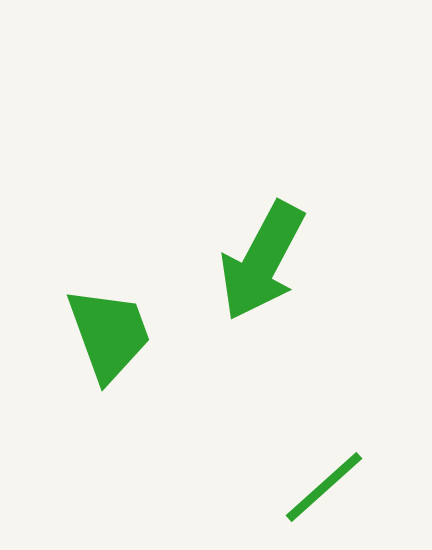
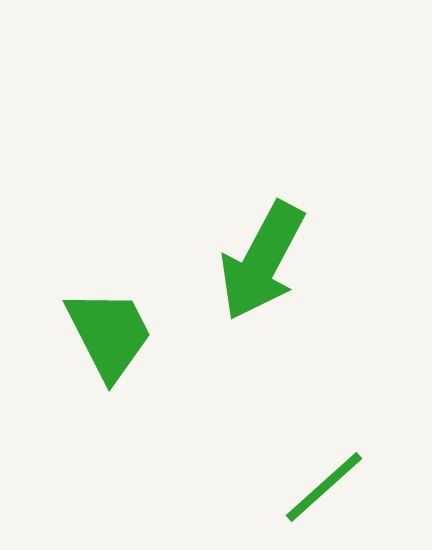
green trapezoid: rotated 7 degrees counterclockwise
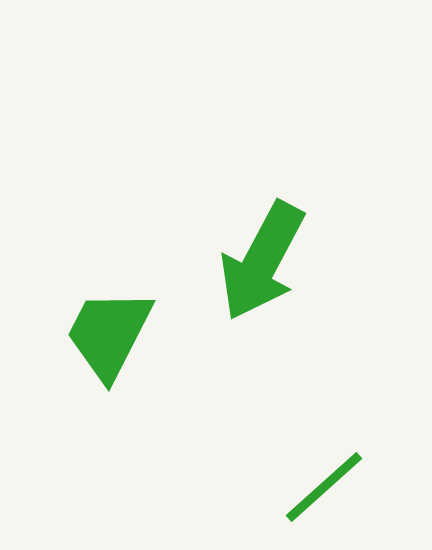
green trapezoid: rotated 126 degrees counterclockwise
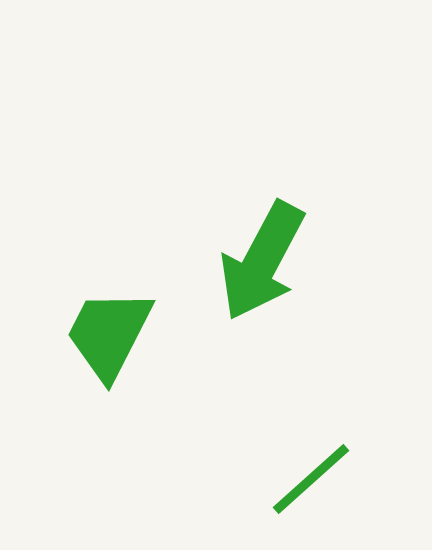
green line: moved 13 px left, 8 px up
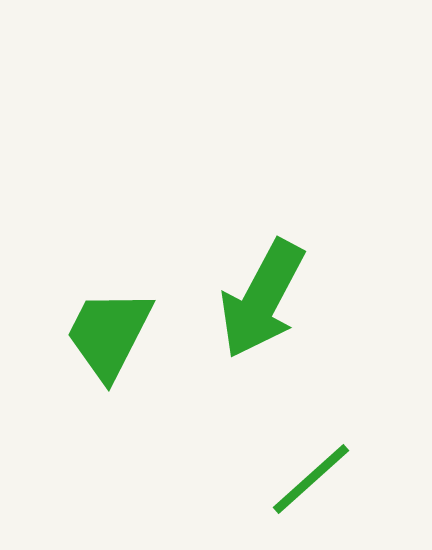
green arrow: moved 38 px down
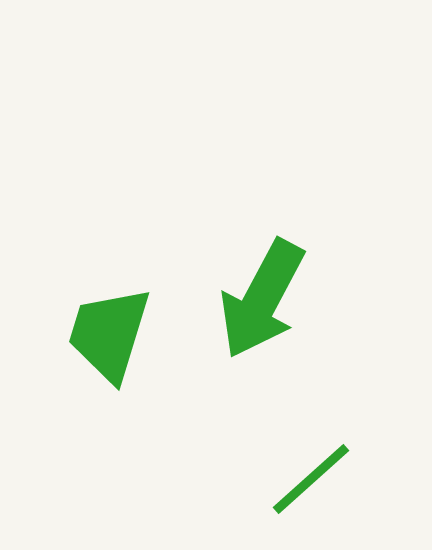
green trapezoid: rotated 10 degrees counterclockwise
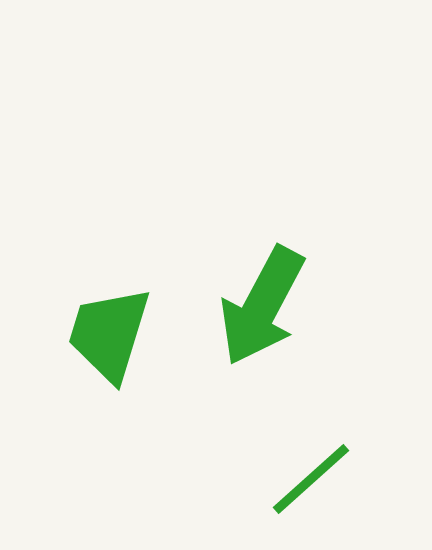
green arrow: moved 7 px down
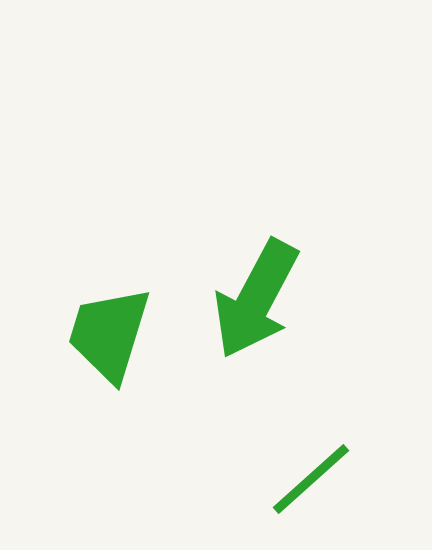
green arrow: moved 6 px left, 7 px up
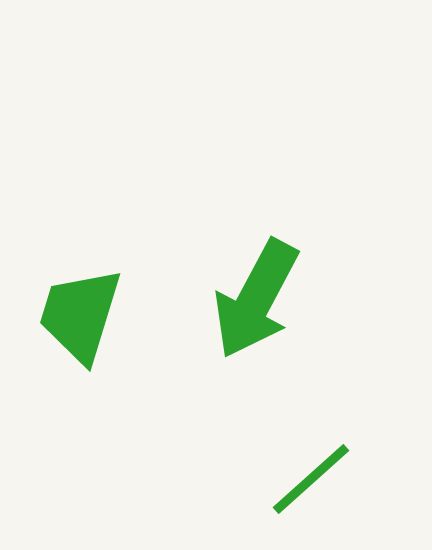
green trapezoid: moved 29 px left, 19 px up
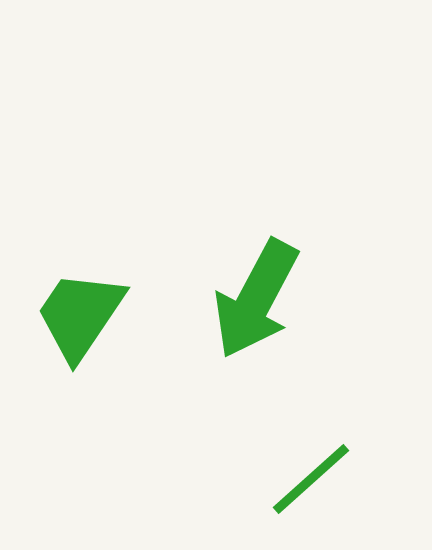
green trapezoid: rotated 17 degrees clockwise
